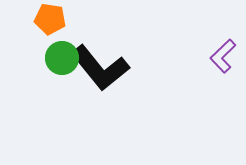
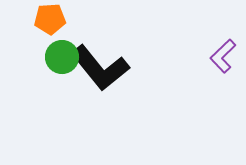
orange pentagon: rotated 12 degrees counterclockwise
green circle: moved 1 px up
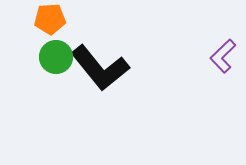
green circle: moved 6 px left
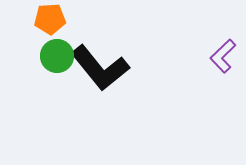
green circle: moved 1 px right, 1 px up
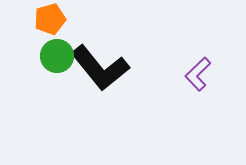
orange pentagon: rotated 12 degrees counterclockwise
purple L-shape: moved 25 px left, 18 px down
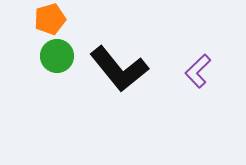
black L-shape: moved 19 px right, 1 px down
purple L-shape: moved 3 px up
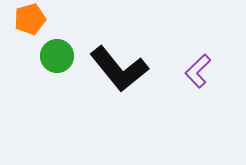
orange pentagon: moved 20 px left
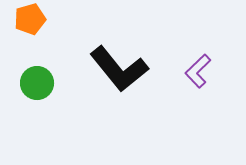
green circle: moved 20 px left, 27 px down
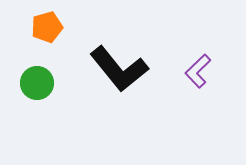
orange pentagon: moved 17 px right, 8 px down
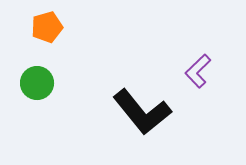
black L-shape: moved 23 px right, 43 px down
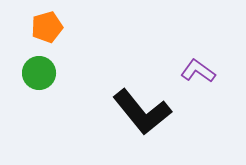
purple L-shape: rotated 80 degrees clockwise
green circle: moved 2 px right, 10 px up
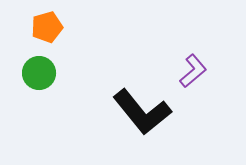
purple L-shape: moved 5 px left; rotated 104 degrees clockwise
